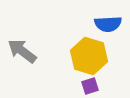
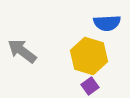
blue semicircle: moved 1 px left, 1 px up
purple square: rotated 18 degrees counterclockwise
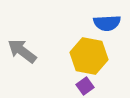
yellow hexagon: rotated 6 degrees counterclockwise
purple square: moved 5 px left
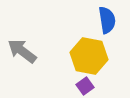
blue semicircle: moved 3 px up; rotated 96 degrees counterclockwise
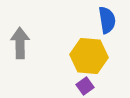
gray arrow: moved 2 px left, 8 px up; rotated 52 degrees clockwise
yellow hexagon: rotated 6 degrees counterclockwise
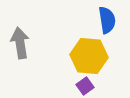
gray arrow: rotated 8 degrees counterclockwise
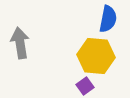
blue semicircle: moved 1 px right, 1 px up; rotated 20 degrees clockwise
yellow hexagon: moved 7 px right
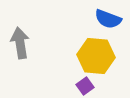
blue semicircle: rotated 100 degrees clockwise
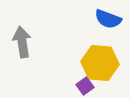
gray arrow: moved 2 px right, 1 px up
yellow hexagon: moved 4 px right, 7 px down
